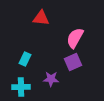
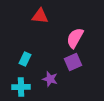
red triangle: moved 1 px left, 2 px up
purple star: moved 1 px left; rotated 14 degrees clockwise
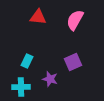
red triangle: moved 2 px left, 1 px down
pink semicircle: moved 18 px up
cyan rectangle: moved 2 px right, 2 px down
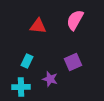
red triangle: moved 9 px down
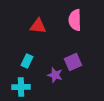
pink semicircle: rotated 30 degrees counterclockwise
purple star: moved 5 px right, 4 px up
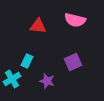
pink semicircle: rotated 75 degrees counterclockwise
purple star: moved 8 px left, 6 px down
cyan cross: moved 9 px left, 8 px up; rotated 30 degrees counterclockwise
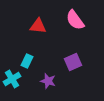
pink semicircle: rotated 40 degrees clockwise
purple star: moved 1 px right
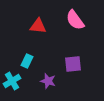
purple square: moved 2 px down; rotated 18 degrees clockwise
cyan cross: moved 2 px down
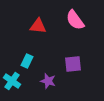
cyan cross: rotated 24 degrees counterclockwise
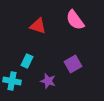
red triangle: rotated 12 degrees clockwise
purple square: rotated 24 degrees counterclockwise
cyan cross: rotated 24 degrees counterclockwise
